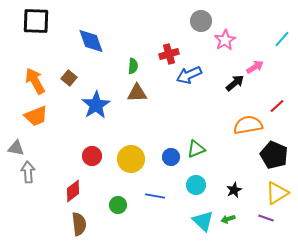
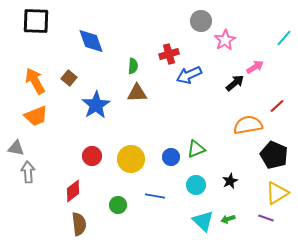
cyan line: moved 2 px right, 1 px up
black star: moved 4 px left, 9 px up
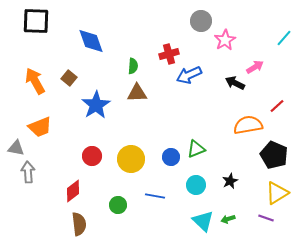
black arrow: rotated 114 degrees counterclockwise
orange trapezoid: moved 4 px right, 11 px down
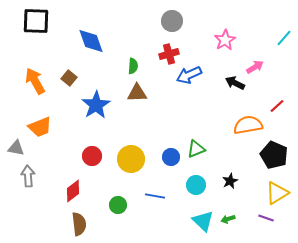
gray circle: moved 29 px left
gray arrow: moved 4 px down
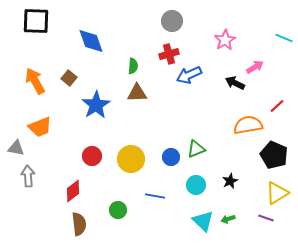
cyan line: rotated 72 degrees clockwise
green circle: moved 5 px down
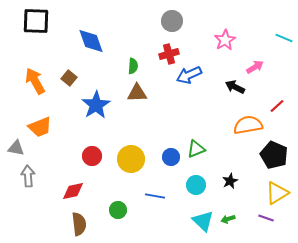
black arrow: moved 4 px down
red diamond: rotated 25 degrees clockwise
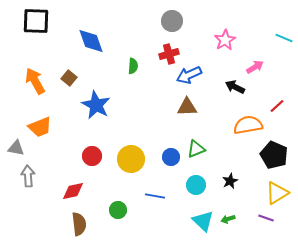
brown triangle: moved 50 px right, 14 px down
blue star: rotated 12 degrees counterclockwise
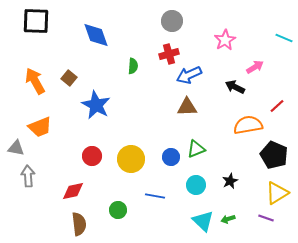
blue diamond: moved 5 px right, 6 px up
